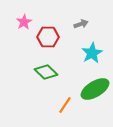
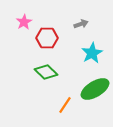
red hexagon: moved 1 px left, 1 px down
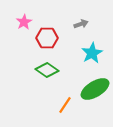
green diamond: moved 1 px right, 2 px up; rotated 10 degrees counterclockwise
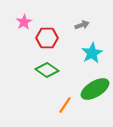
gray arrow: moved 1 px right, 1 px down
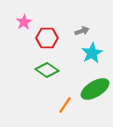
gray arrow: moved 6 px down
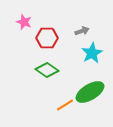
pink star: rotated 21 degrees counterclockwise
green ellipse: moved 5 px left, 3 px down
orange line: rotated 24 degrees clockwise
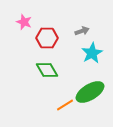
green diamond: rotated 25 degrees clockwise
